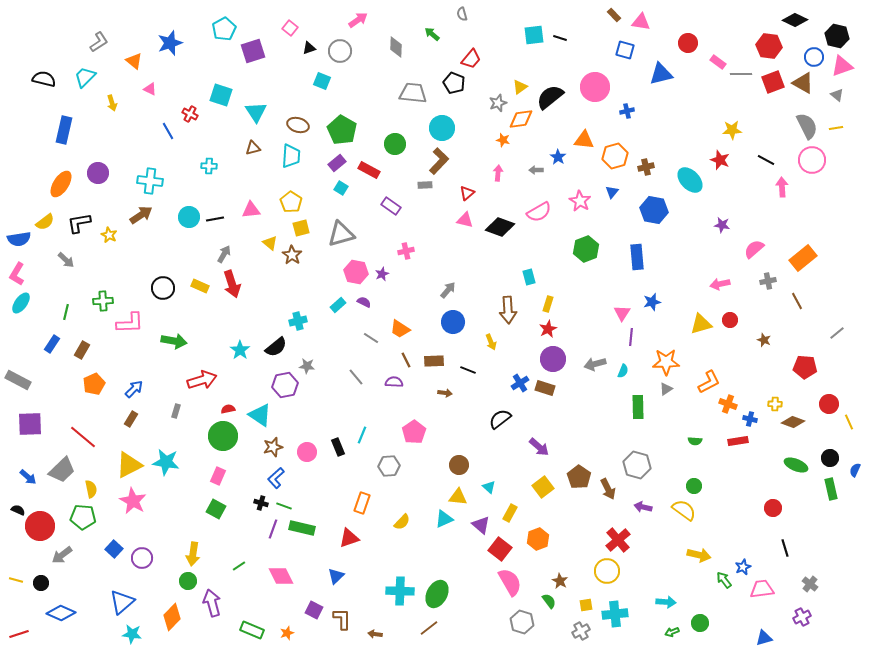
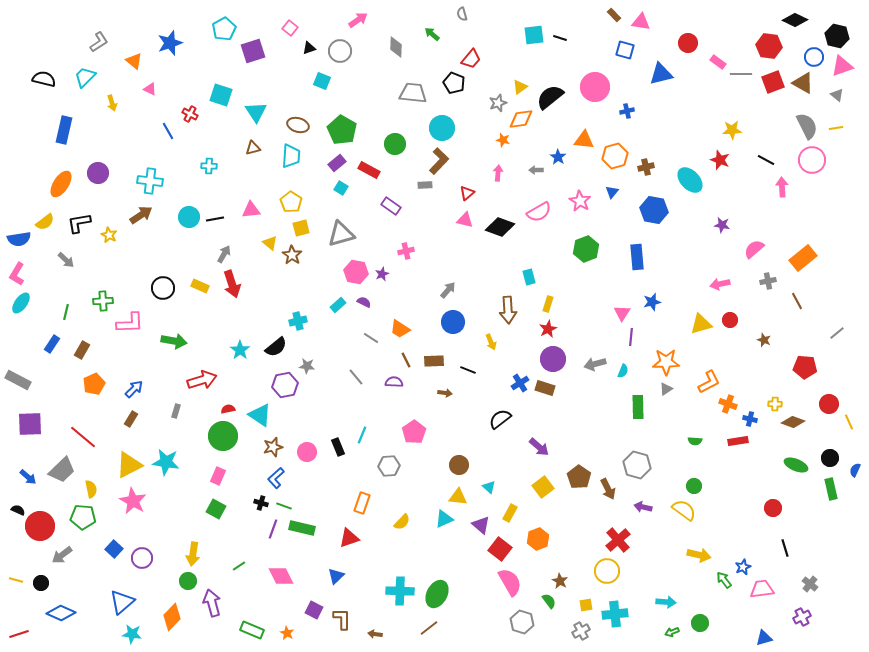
orange star at (287, 633): rotated 24 degrees counterclockwise
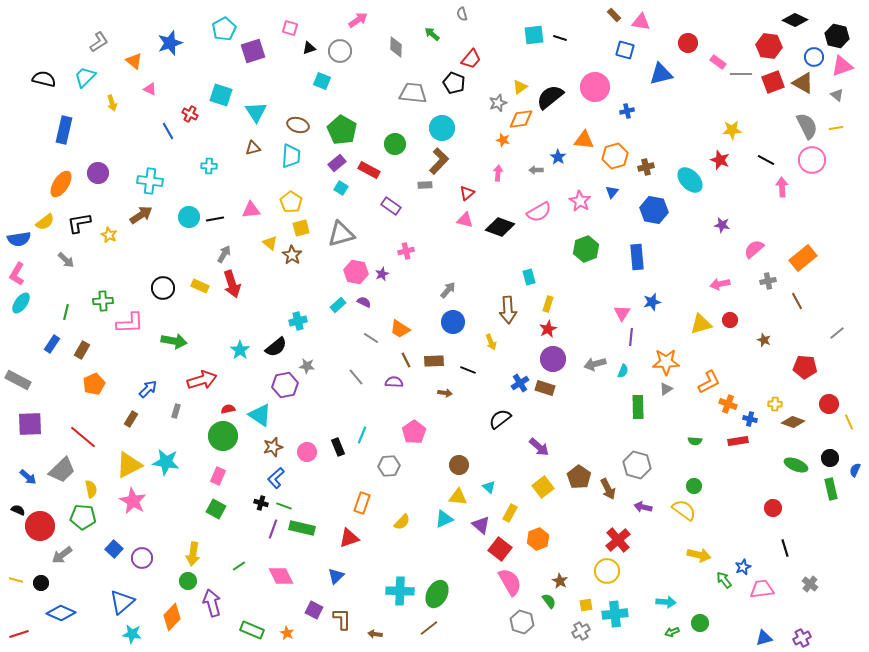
pink square at (290, 28): rotated 21 degrees counterclockwise
blue arrow at (134, 389): moved 14 px right
purple cross at (802, 617): moved 21 px down
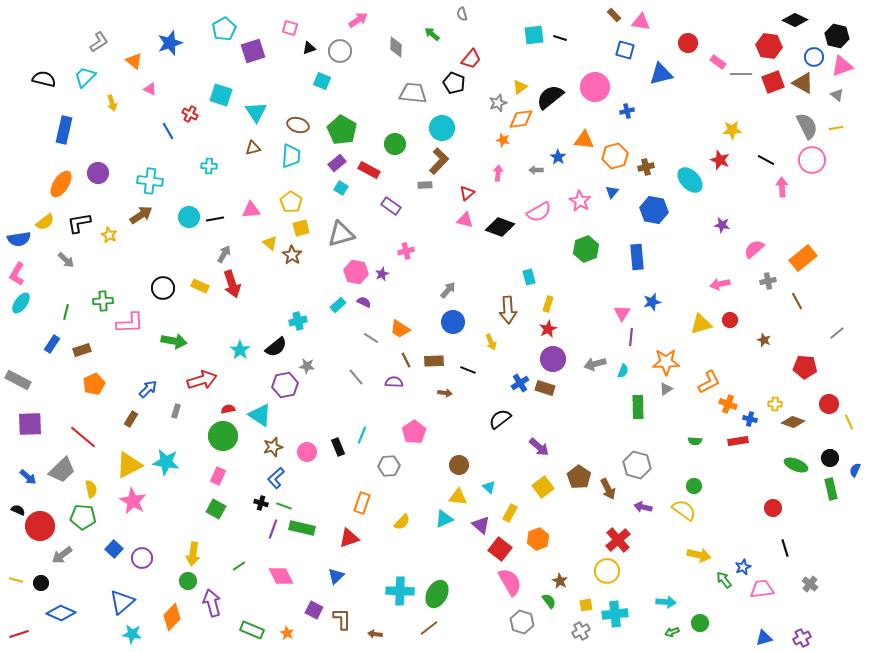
brown rectangle at (82, 350): rotated 42 degrees clockwise
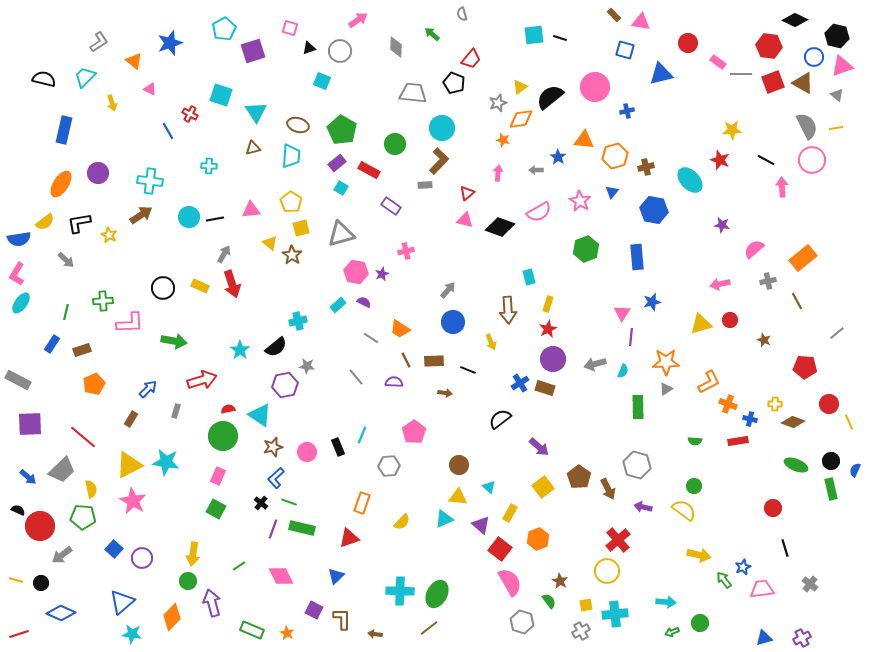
black circle at (830, 458): moved 1 px right, 3 px down
black cross at (261, 503): rotated 24 degrees clockwise
green line at (284, 506): moved 5 px right, 4 px up
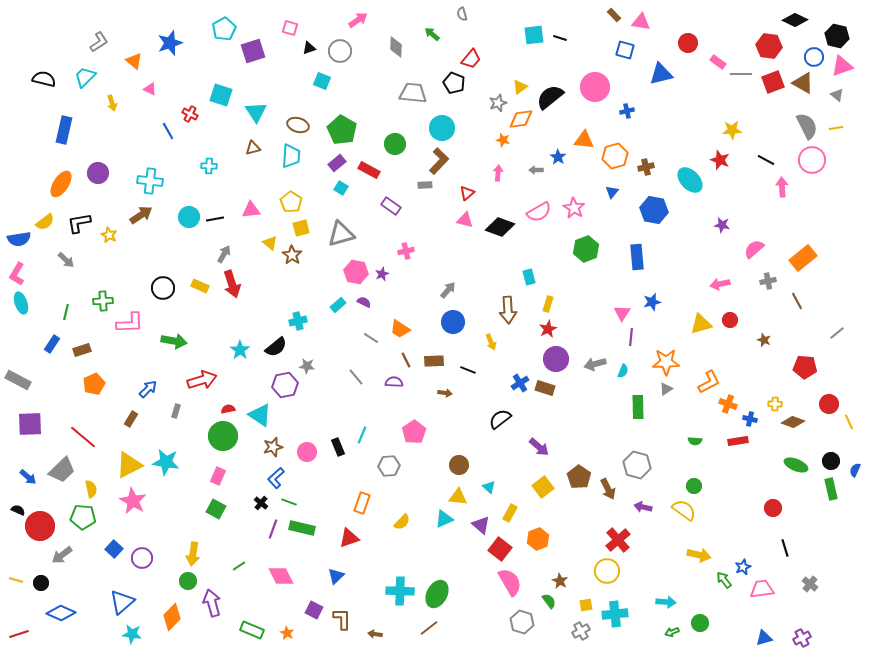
pink star at (580, 201): moved 6 px left, 7 px down
cyan ellipse at (21, 303): rotated 55 degrees counterclockwise
purple circle at (553, 359): moved 3 px right
